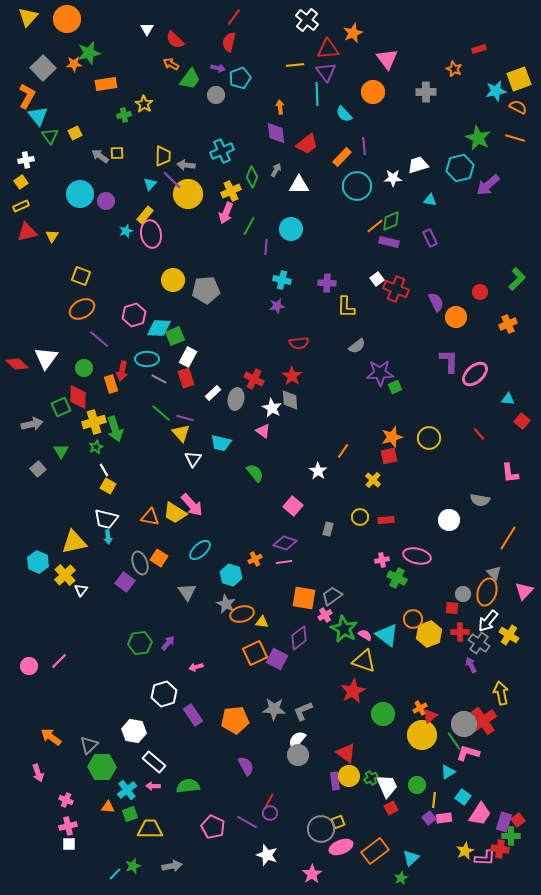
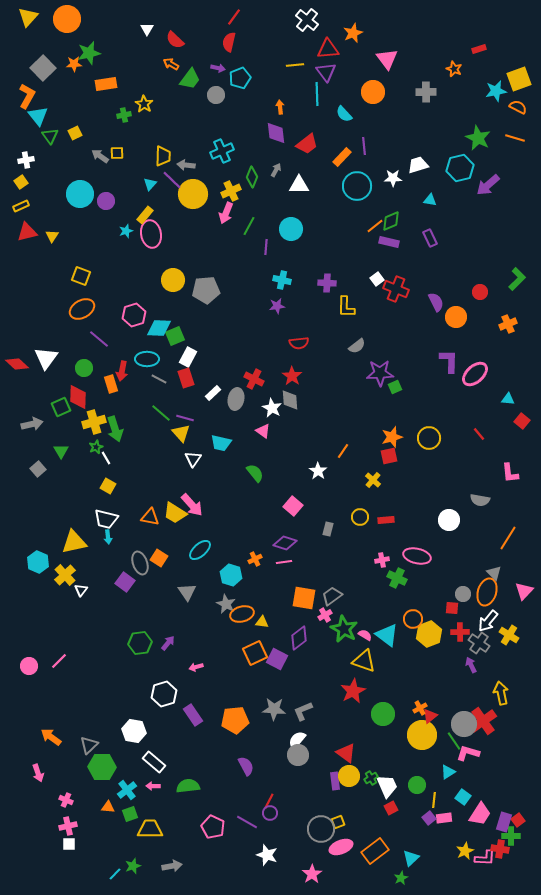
yellow circle at (188, 194): moved 5 px right
white line at (104, 470): moved 2 px right, 12 px up
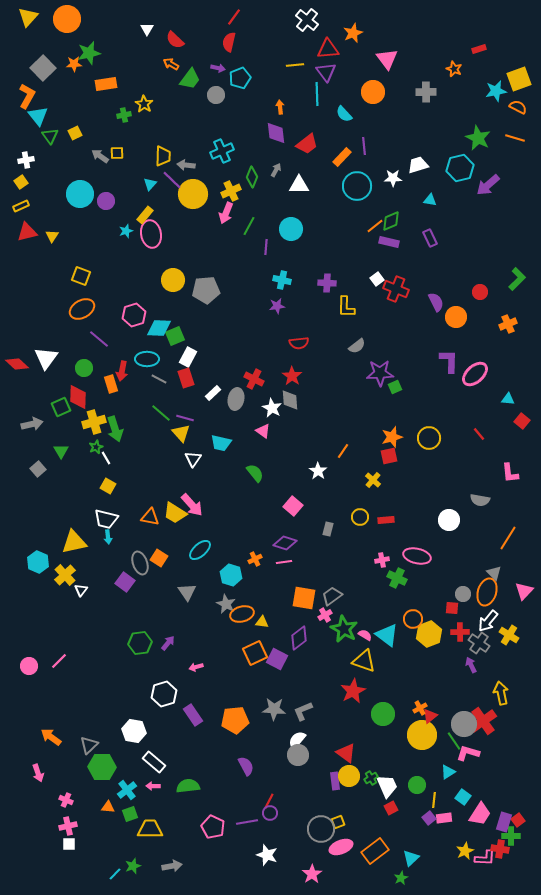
purple line at (247, 822): rotated 40 degrees counterclockwise
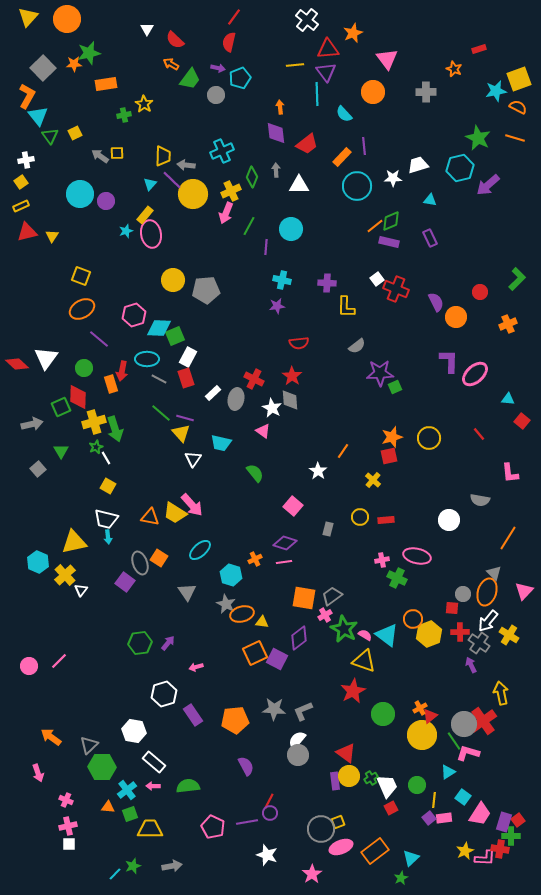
gray arrow at (276, 170): rotated 32 degrees counterclockwise
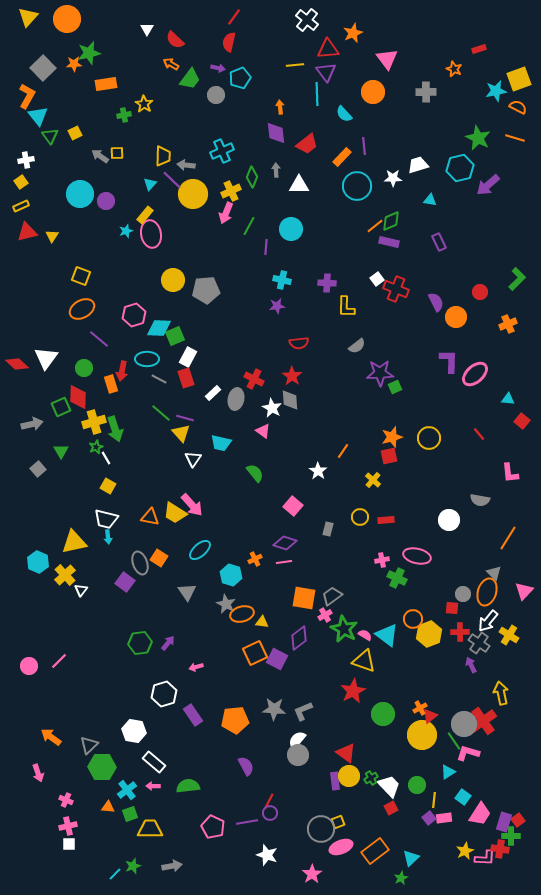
purple rectangle at (430, 238): moved 9 px right, 4 px down
white trapezoid at (387, 786): moved 2 px right; rotated 20 degrees counterclockwise
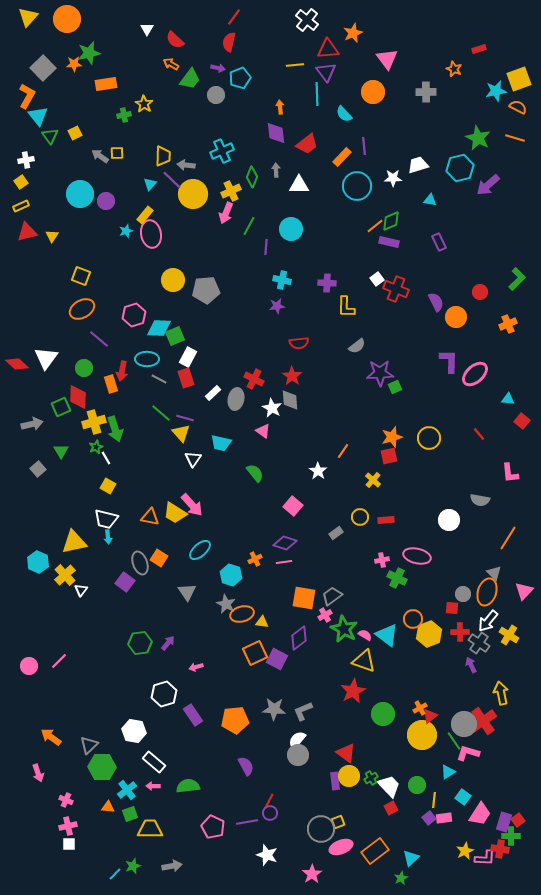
gray rectangle at (328, 529): moved 8 px right, 4 px down; rotated 40 degrees clockwise
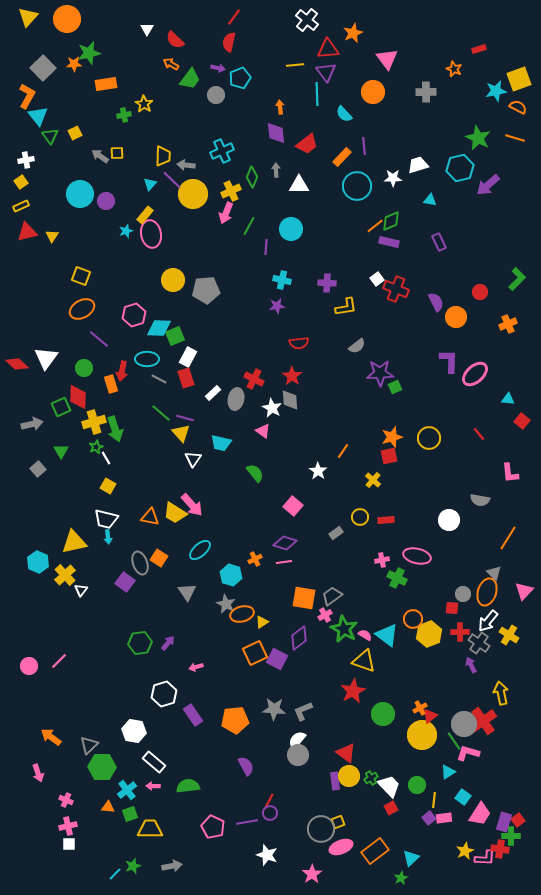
yellow L-shape at (346, 307): rotated 100 degrees counterclockwise
yellow triangle at (262, 622): rotated 40 degrees counterclockwise
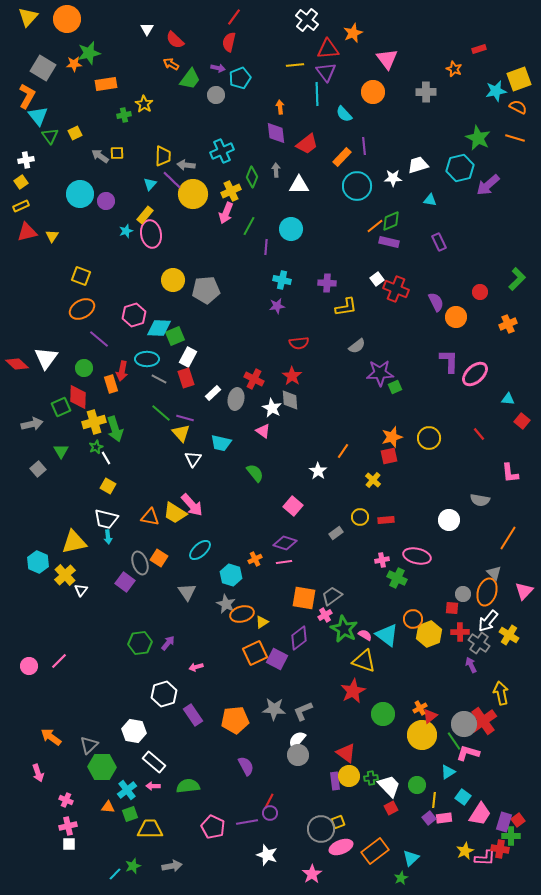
gray square at (43, 68): rotated 15 degrees counterclockwise
green cross at (371, 778): rotated 24 degrees clockwise
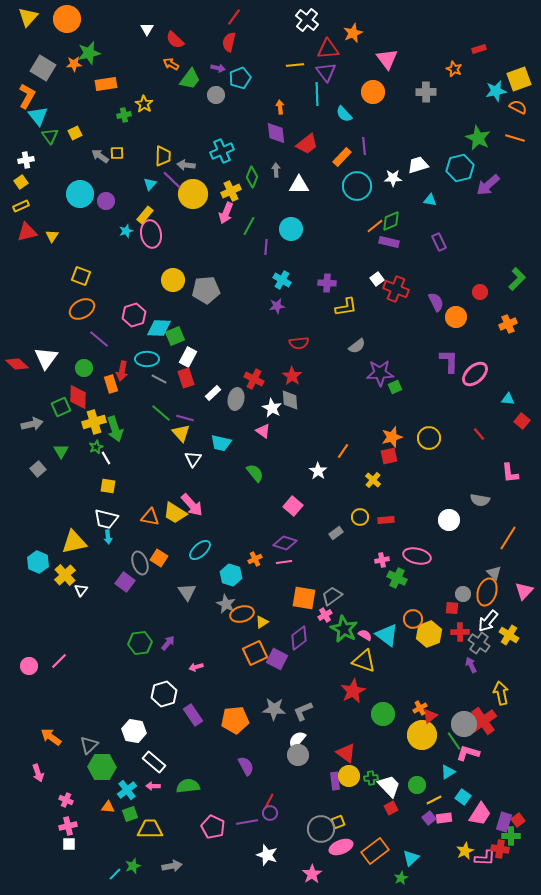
cyan cross at (282, 280): rotated 18 degrees clockwise
yellow square at (108, 486): rotated 21 degrees counterclockwise
yellow line at (434, 800): rotated 56 degrees clockwise
